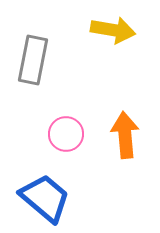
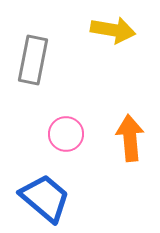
orange arrow: moved 5 px right, 3 px down
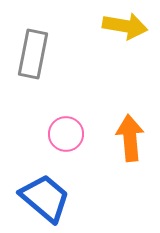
yellow arrow: moved 12 px right, 4 px up
gray rectangle: moved 6 px up
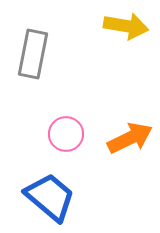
yellow arrow: moved 1 px right
orange arrow: rotated 69 degrees clockwise
blue trapezoid: moved 5 px right, 1 px up
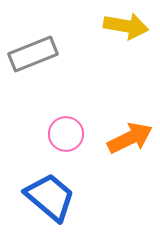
gray rectangle: rotated 57 degrees clockwise
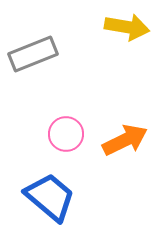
yellow arrow: moved 1 px right, 1 px down
orange arrow: moved 5 px left, 2 px down
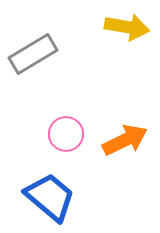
gray rectangle: rotated 9 degrees counterclockwise
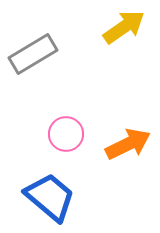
yellow arrow: moved 3 px left; rotated 45 degrees counterclockwise
orange arrow: moved 3 px right, 4 px down
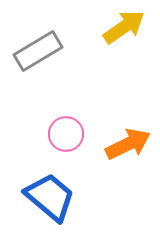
gray rectangle: moved 5 px right, 3 px up
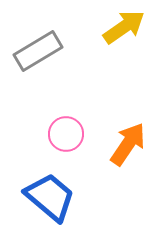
orange arrow: rotated 30 degrees counterclockwise
